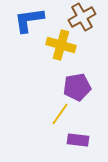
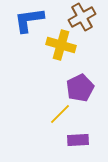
purple pentagon: moved 3 px right, 1 px down; rotated 16 degrees counterclockwise
yellow line: rotated 10 degrees clockwise
purple rectangle: rotated 10 degrees counterclockwise
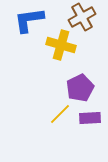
purple rectangle: moved 12 px right, 22 px up
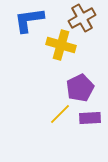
brown cross: moved 1 px down
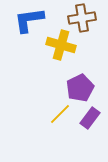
brown cross: rotated 20 degrees clockwise
purple rectangle: rotated 50 degrees counterclockwise
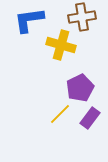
brown cross: moved 1 px up
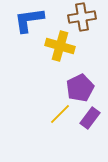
yellow cross: moved 1 px left, 1 px down
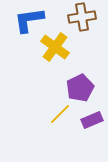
yellow cross: moved 5 px left, 1 px down; rotated 20 degrees clockwise
purple rectangle: moved 2 px right, 2 px down; rotated 30 degrees clockwise
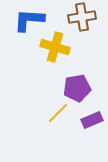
blue L-shape: rotated 12 degrees clockwise
yellow cross: rotated 20 degrees counterclockwise
purple pentagon: moved 3 px left; rotated 16 degrees clockwise
yellow line: moved 2 px left, 1 px up
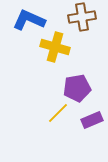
blue L-shape: rotated 20 degrees clockwise
